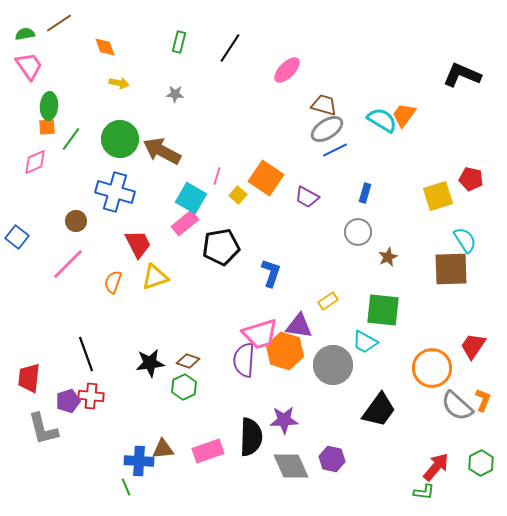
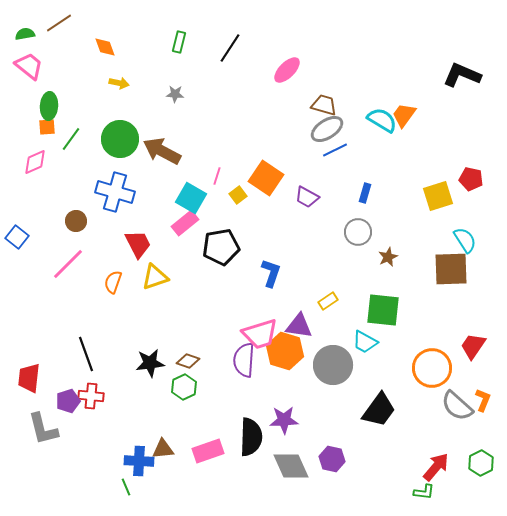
pink trapezoid at (29, 66): rotated 16 degrees counterclockwise
yellow square at (238, 195): rotated 12 degrees clockwise
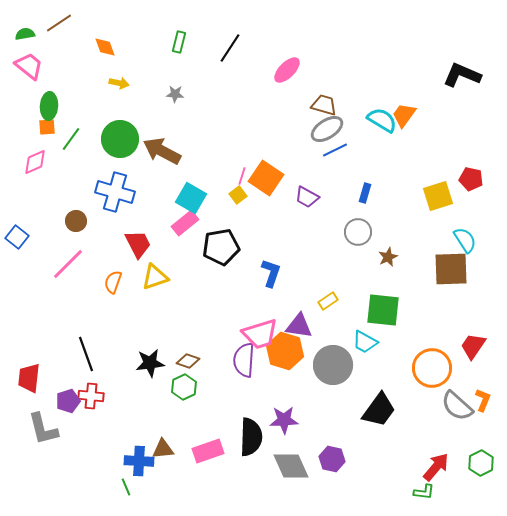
pink line at (217, 176): moved 25 px right
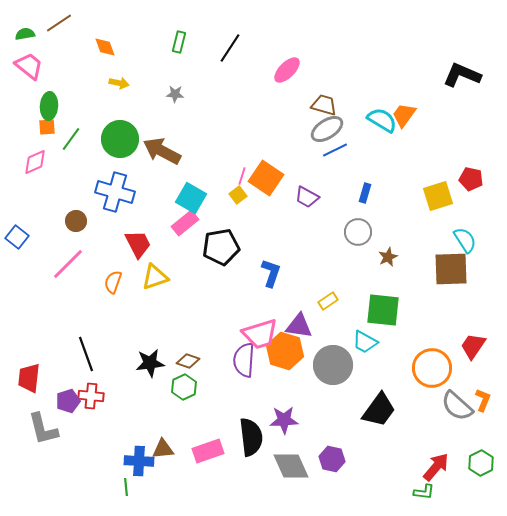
black semicircle at (251, 437): rotated 9 degrees counterclockwise
green line at (126, 487): rotated 18 degrees clockwise
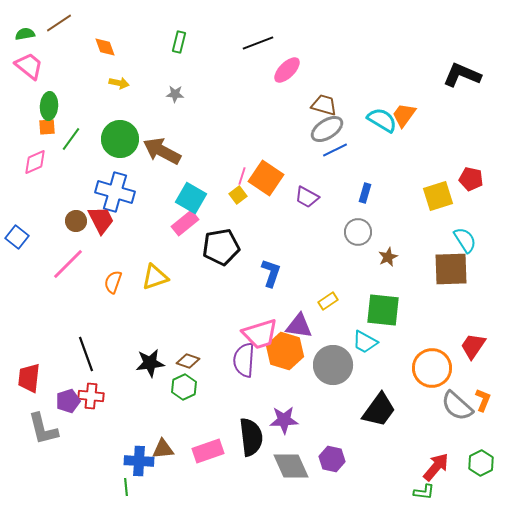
black line at (230, 48): moved 28 px right, 5 px up; rotated 36 degrees clockwise
red trapezoid at (138, 244): moved 37 px left, 24 px up
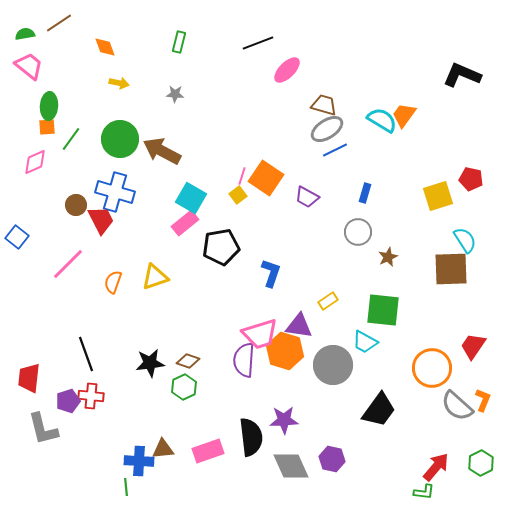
brown circle at (76, 221): moved 16 px up
